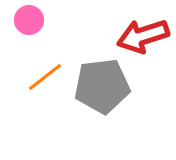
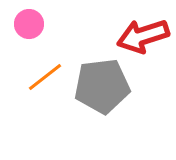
pink circle: moved 4 px down
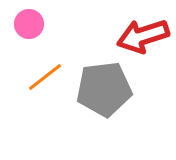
gray pentagon: moved 2 px right, 3 px down
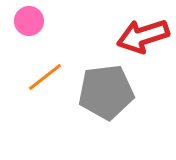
pink circle: moved 3 px up
gray pentagon: moved 2 px right, 3 px down
